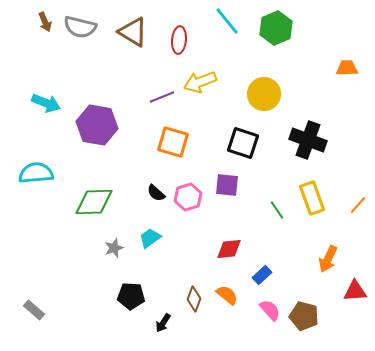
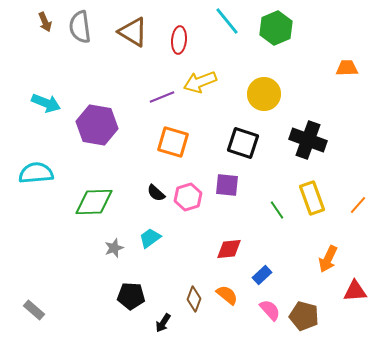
gray semicircle: rotated 68 degrees clockwise
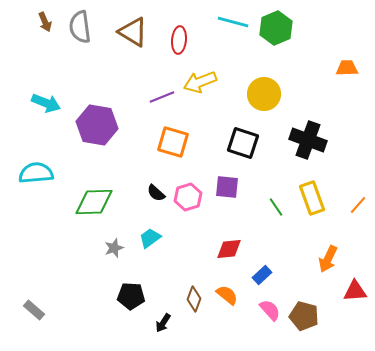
cyan line: moved 6 px right, 1 px down; rotated 36 degrees counterclockwise
purple square: moved 2 px down
green line: moved 1 px left, 3 px up
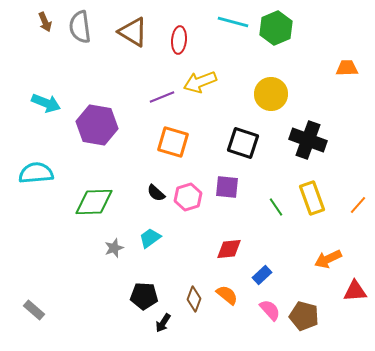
yellow circle: moved 7 px right
orange arrow: rotated 40 degrees clockwise
black pentagon: moved 13 px right
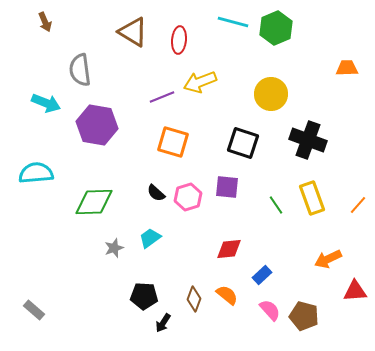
gray semicircle: moved 43 px down
green line: moved 2 px up
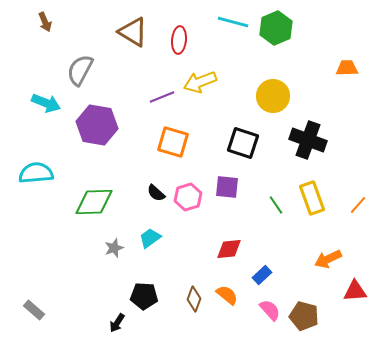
gray semicircle: rotated 36 degrees clockwise
yellow circle: moved 2 px right, 2 px down
black arrow: moved 46 px left
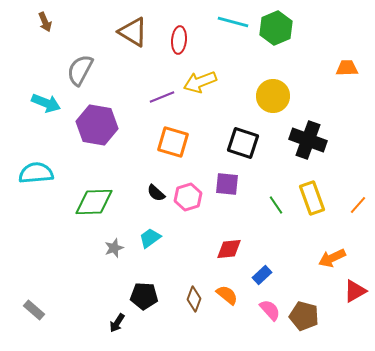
purple square: moved 3 px up
orange arrow: moved 4 px right, 1 px up
red triangle: rotated 25 degrees counterclockwise
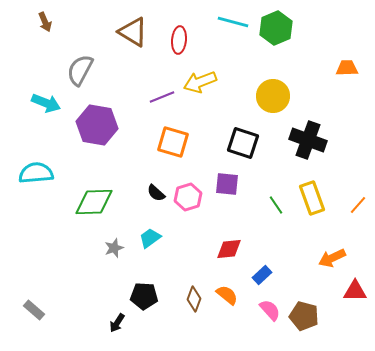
red triangle: rotated 30 degrees clockwise
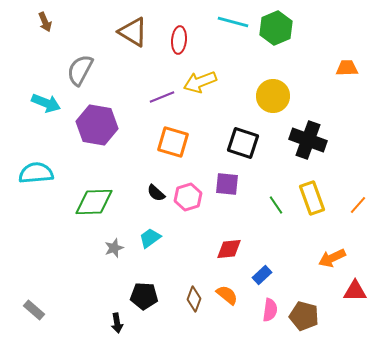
pink semicircle: rotated 50 degrees clockwise
black arrow: rotated 42 degrees counterclockwise
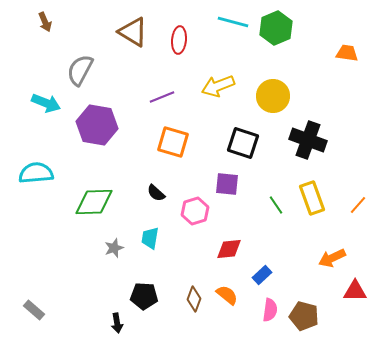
orange trapezoid: moved 15 px up; rotated 10 degrees clockwise
yellow arrow: moved 18 px right, 4 px down
pink hexagon: moved 7 px right, 14 px down
cyan trapezoid: rotated 45 degrees counterclockwise
